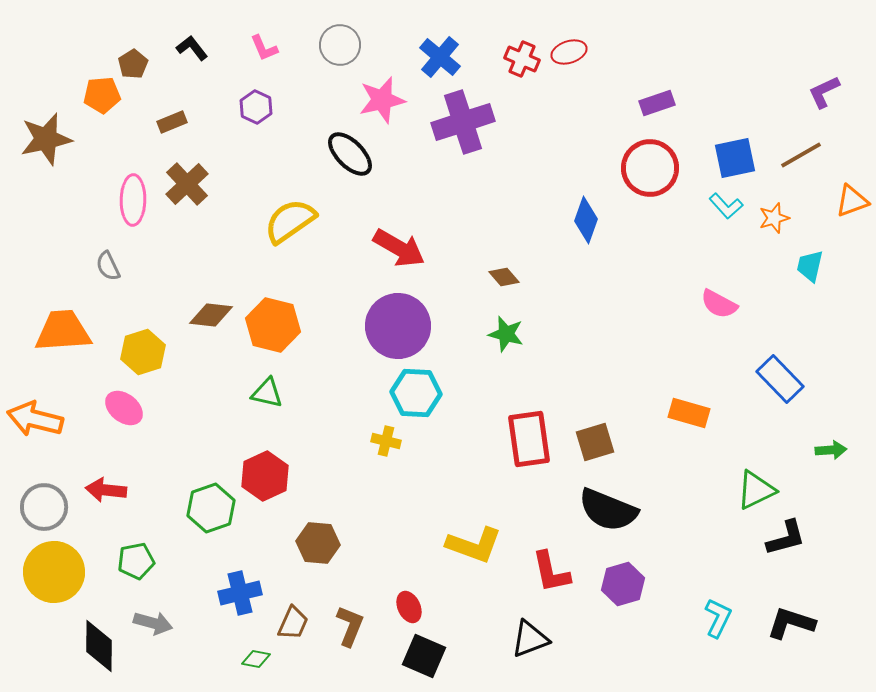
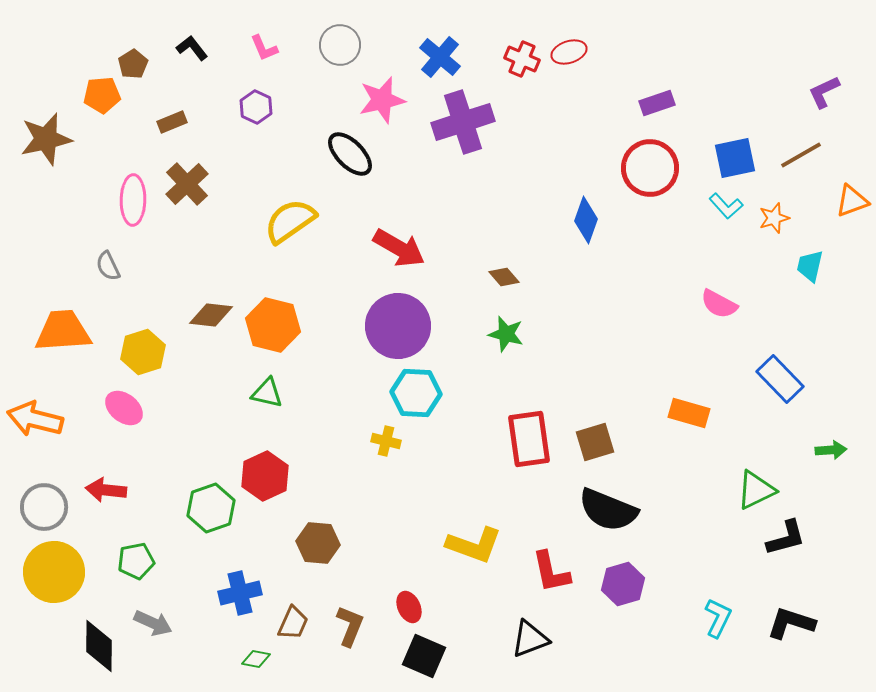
gray arrow at (153, 623): rotated 9 degrees clockwise
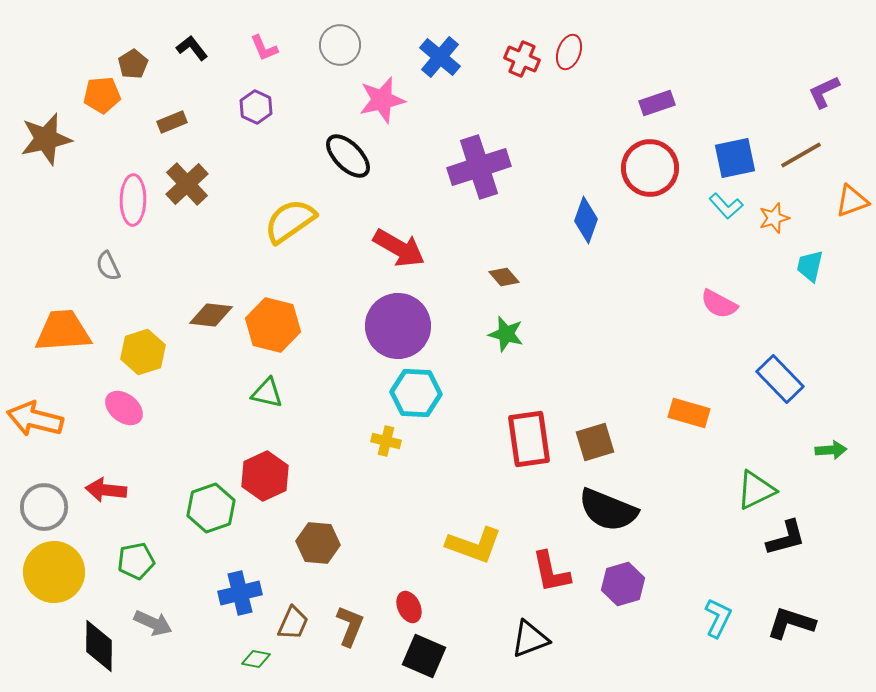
red ellipse at (569, 52): rotated 52 degrees counterclockwise
purple cross at (463, 122): moved 16 px right, 45 px down
black ellipse at (350, 154): moved 2 px left, 2 px down
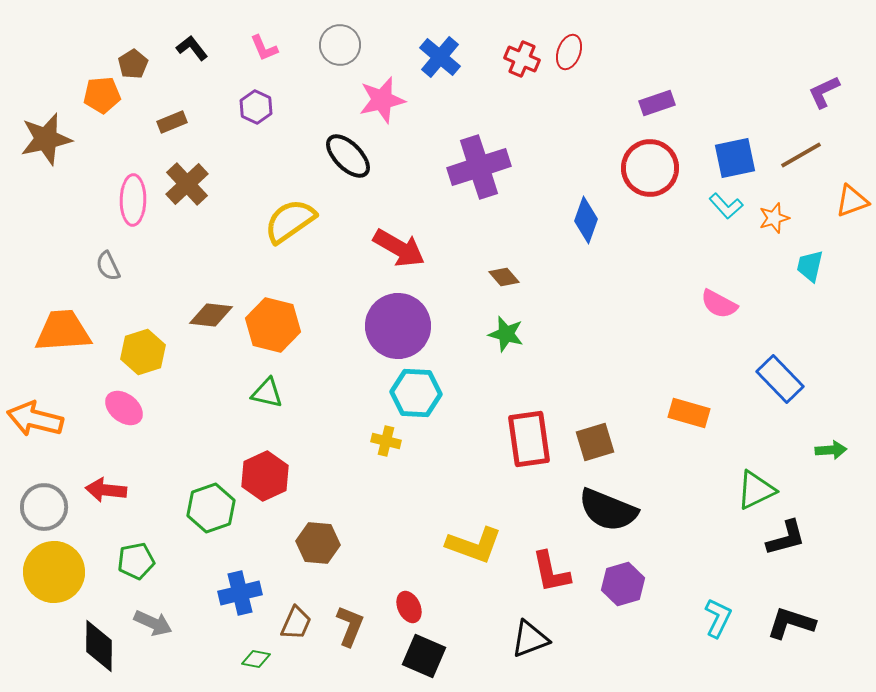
brown trapezoid at (293, 623): moved 3 px right
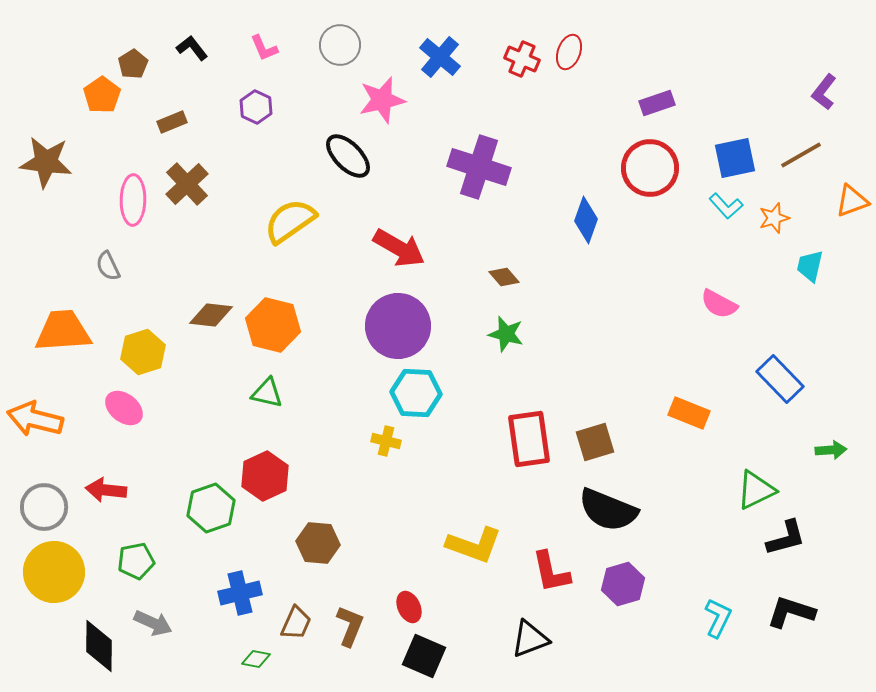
purple L-shape at (824, 92): rotated 27 degrees counterclockwise
orange pentagon at (102, 95): rotated 30 degrees counterclockwise
brown star at (46, 139): moved 23 px down; rotated 20 degrees clockwise
purple cross at (479, 167): rotated 36 degrees clockwise
orange rectangle at (689, 413): rotated 6 degrees clockwise
black L-shape at (791, 623): moved 11 px up
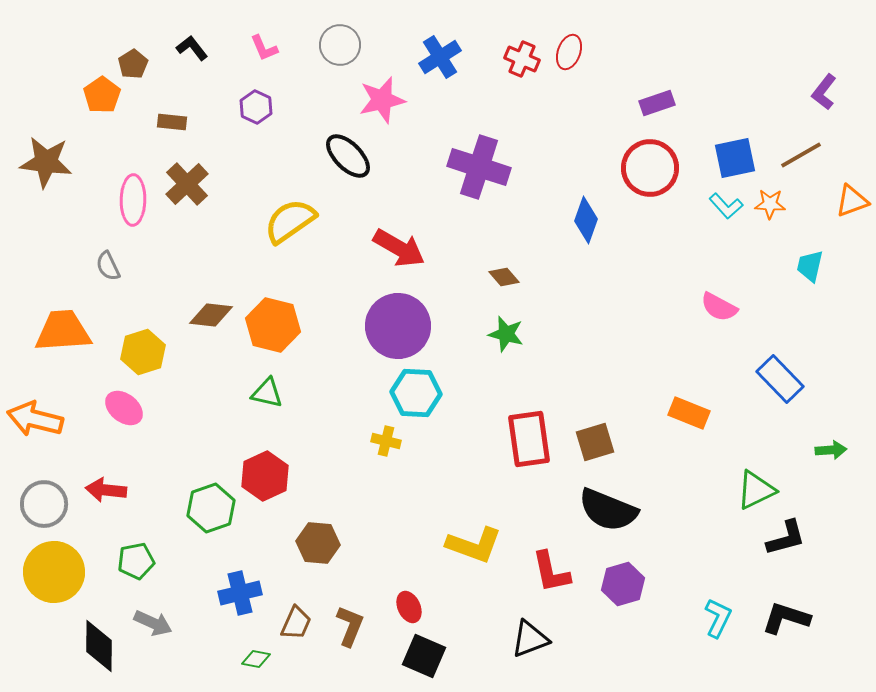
blue cross at (440, 57): rotated 18 degrees clockwise
brown rectangle at (172, 122): rotated 28 degrees clockwise
orange star at (774, 218): moved 4 px left, 14 px up; rotated 20 degrees clockwise
pink semicircle at (719, 304): moved 3 px down
gray circle at (44, 507): moved 3 px up
black L-shape at (791, 612): moved 5 px left, 6 px down
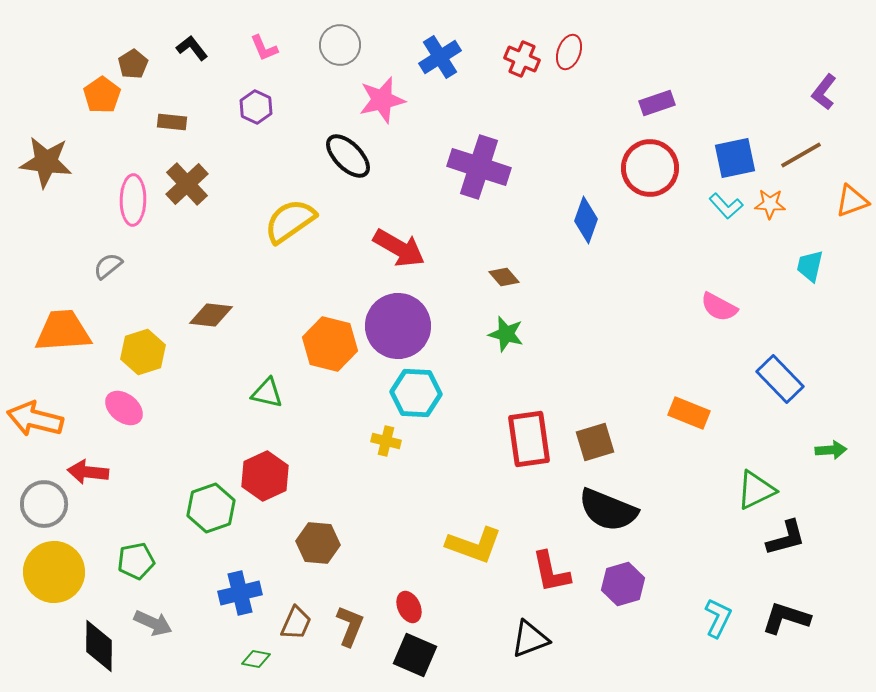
gray semicircle at (108, 266): rotated 76 degrees clockwise
orange hexagon at (273, 325): moved 57 px right, 19 px down
red arrow at (106, 490): moved 18 px left, 18 px up
black square at (424, 656): moved 9 px left, 1 px up
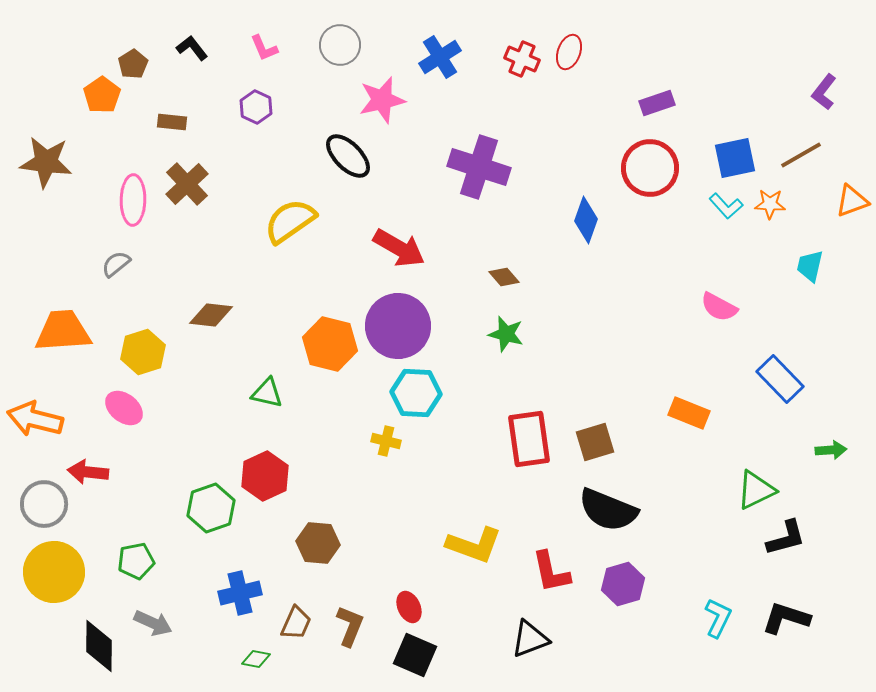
gray semicircle at (108, 266): moved 8 px right, 2 px up
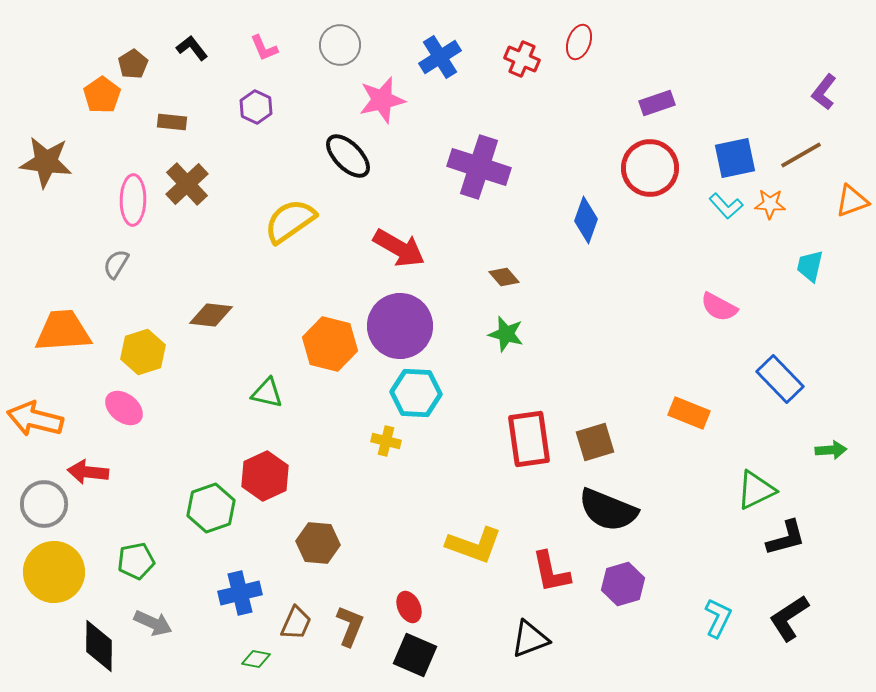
red ellipse at (569, 52): moved 10 px right, 10 px up
gray semicircle at (116, 264): rotated 20 degrees counterclockwise
purple circle at (398, 326): moved 2 px right
black L-shape at (786, 618): moved 3 px right; rotated 51 degrees counterclockwise
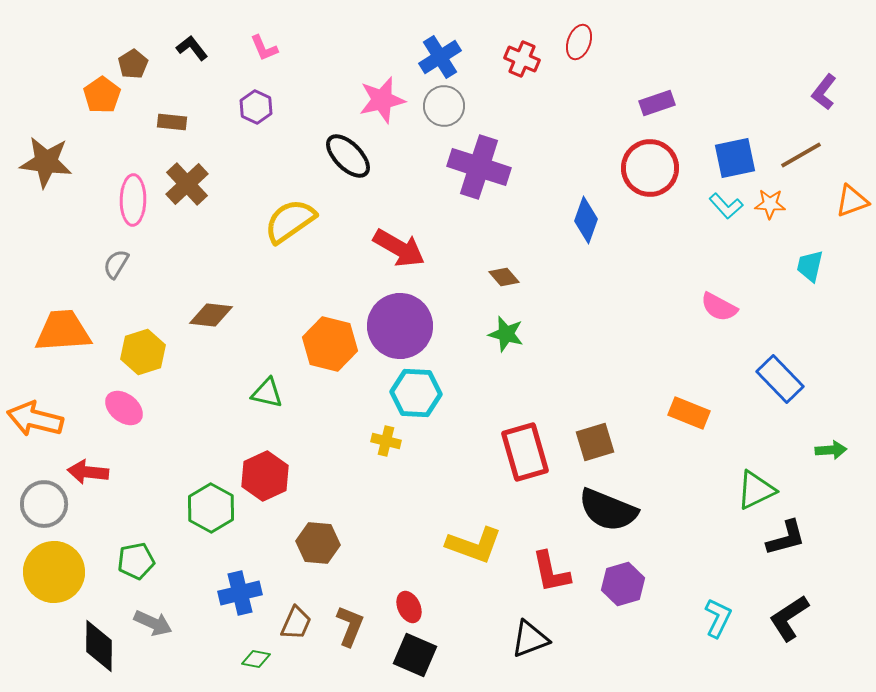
gray circle at (340, 45): moved 104 px right, 61 px down
red rectangle at (529, 439): moved 4 px left, 13 px down; rotated 8 degrees counterclockwise
green hexagon at (211, 508): rotated 12 degrees counterclockwise
